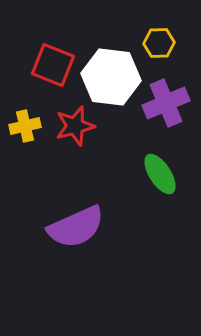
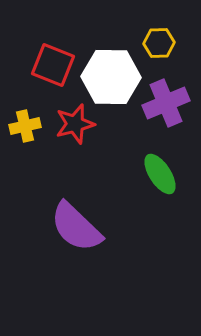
white hexagon: rotated 6 degrees counterclockwise
red star: moved 2 px up
purple semicircle: rotated 68 degrees clockwise
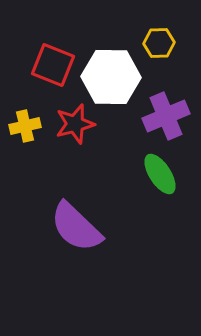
purple cross: moved 13 px down
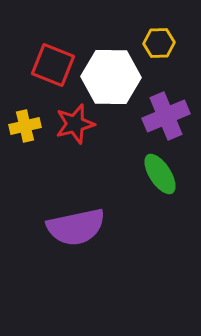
purple semicircle: rotated 56 degrees counterclockwise
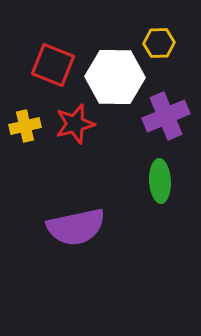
white hexagon: moved 4 px right
green ellipse: moved 7 px down; rotated 30 degrees clockwise
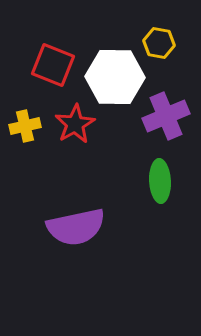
yellow hexagon: rotated 12 degrees clockwise
red star: rotated 15 degrees counterclockwise
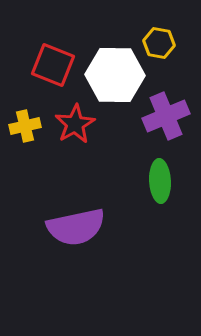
white hexagon: moved 2 px up
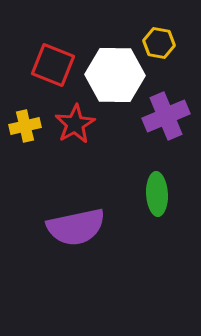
green ellipse: moved 3 px left, 13 px down
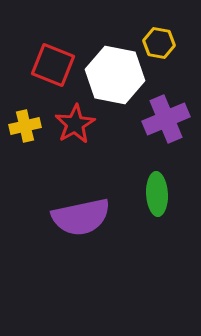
white hexagon: rotated 10 degrees clockwise
purple cross: moved 3 px down
purple semicircle: moved 5 px right, 10 px up
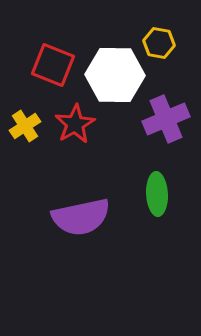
white hexagon: rotated 10 degrees counterclockwise
yellow cross: rotated 20 degrees counterclockwise
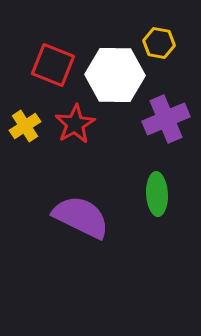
purple semicircle: rotated 142 degrees counterclockwise
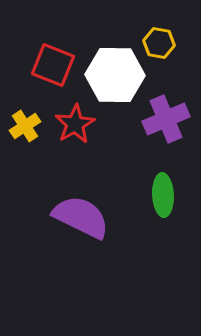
green ellipse: moved 6 px right, 1 px down
